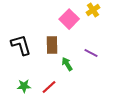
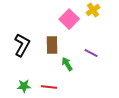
black L-shape: moved 1 px right; rotated 45 degrees clockwise
red line: rotated 49 degrees clockwise
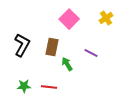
yellow cross: moved 13 px right, 8 px down
brown rectangle: moved 2 px down; rotated 12 degrees clockwise
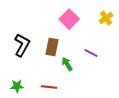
green star: moved 7 px left
